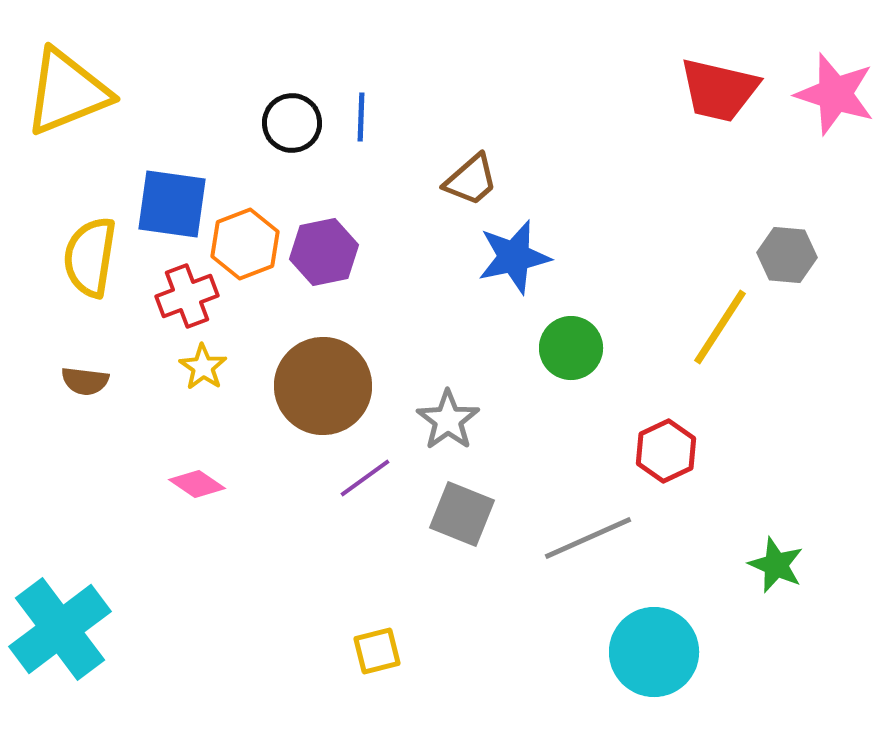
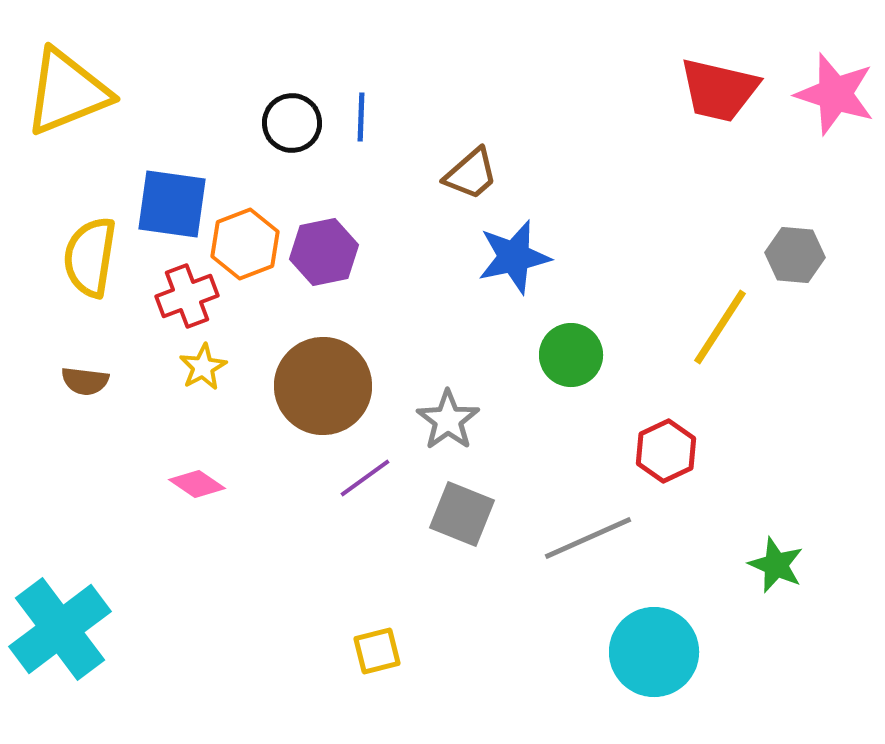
brown trapezoid: moved 6 px up
gray hexagon: moved 8 px right
green circle: moved 7 px down
yellow star: rotated 9 degrees clockwise
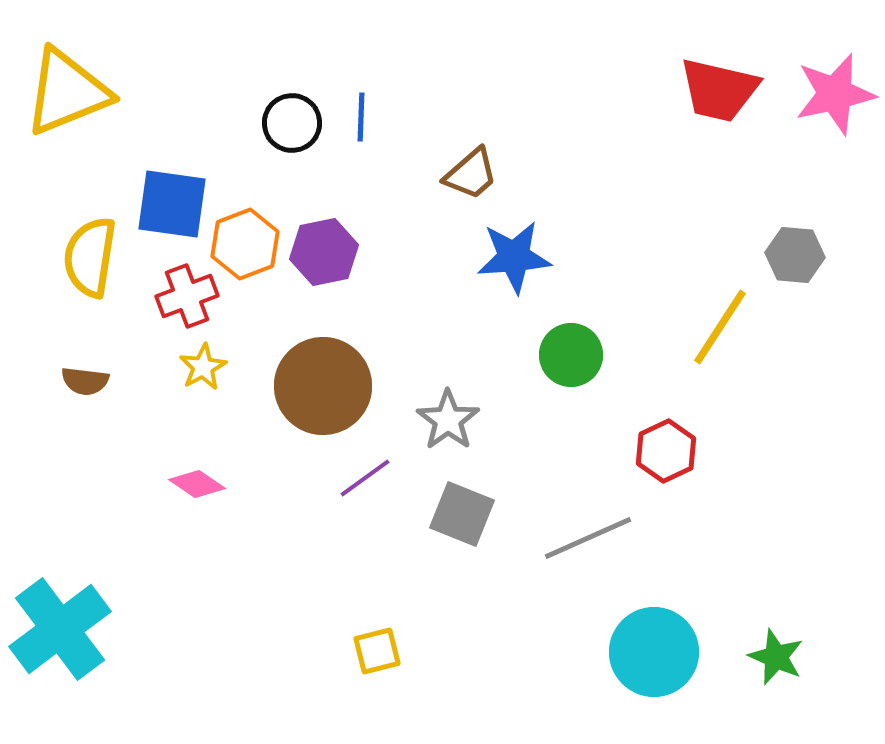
pink star: rotated 30 degrees counterclockwise
blue star: rotated 8 degrees clockwise
green star: moved 92 px down
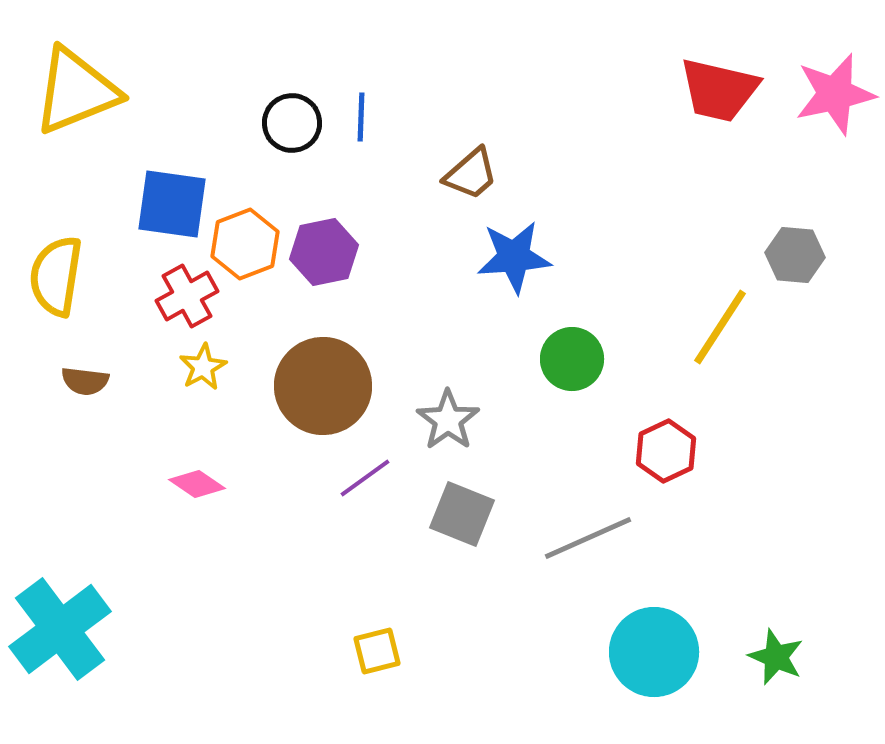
yellow triangle: moved 9 px right, 1 px up
yellow semicircle: moved 34 px left, 19 px down
red cross: rotated 8 degrees counterclockwise
green circle: moved 1 px right, 4 px down
